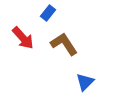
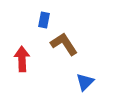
blue rectangle: moved 4 px left, 7 px down; rotated 28 degrees counterclockwise
red arrow: moved 1 px left, 21 px down; rotated 140 degrees counterclockwise
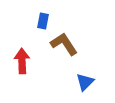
blue rectangle: moved 1 px left, 1 px down
red arrow: moved 2 px down
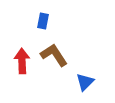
brown L-shape: moved 10 px left, 11 px down
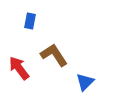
blue rectangle: moved 13 px left
red arrow: moved 3 px left, 7 px down; rotated 35 degrees counterclockwise
